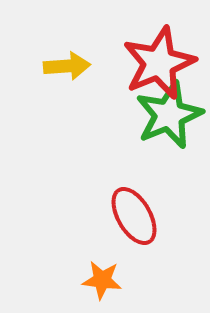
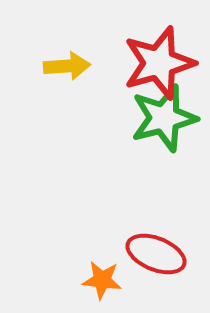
red star: rotated 6 degrees clockwise
green star: moved 5 px left, 3 px down; rotated 8 degrees clockwise
red ellipse: moved 22 px right, 38 px down; rotated 38 degrees counterclockwise
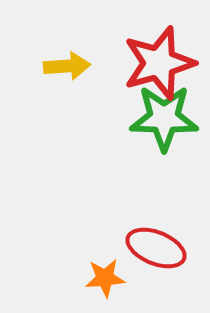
green star: rotated 16 degrees clockwise
red ellipse: moved 6 px up
orange star: moved 3 px right, 2 px up; rotated 12 degrees counterclockwise
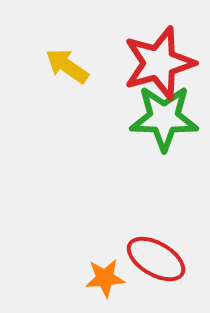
yellow arrow: rotated 141 degrees counterclockwise
red ellipse: moved 11 px down; rotated 8 degrees clockwise
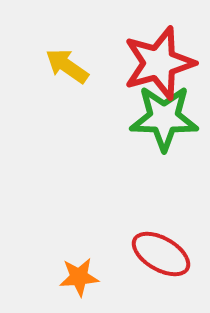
red ellipse: moved 5 px right, 5 px up
orange star: moved 26 px left, 1 px up
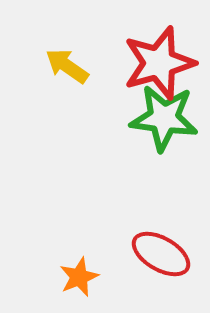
green star: rotated 6 degrees clockwise
orange star: rotated 18 degrees counterclockwise
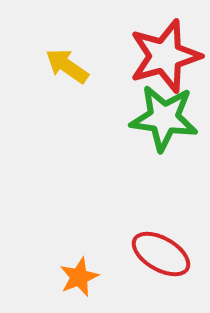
red star: moved 6 px right, 7 px up
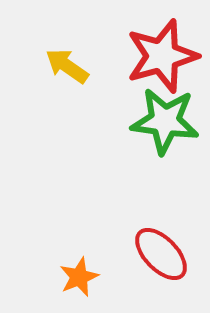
red star: moved 3 px left
green star: moved 1 px right, 3 px down
red ellipse: rotated 16 degrees clockwise
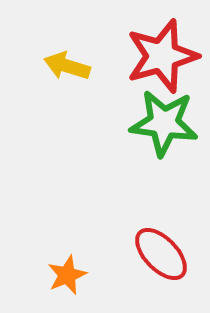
yellow arrow: rotated 18 degrees counterclockwise
green star: moved 1 px left, 2 px down
orange star: moved 12 px left, 2 px up
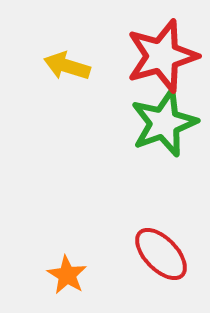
green star: rotated 28 degrees counterclockwise
orange star: rotated 18 degrees counterclockwise
